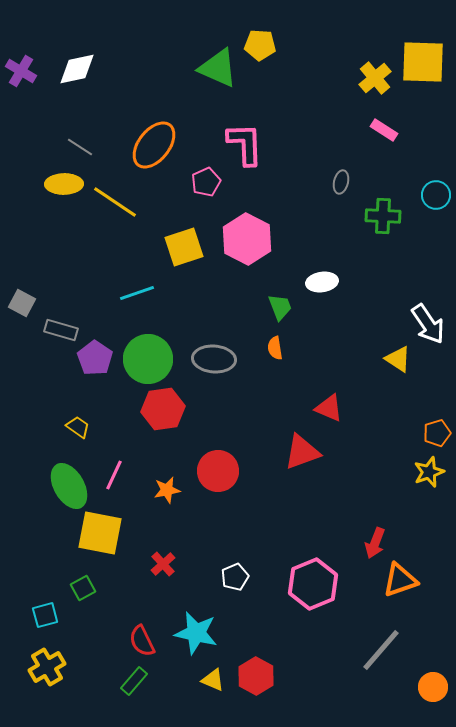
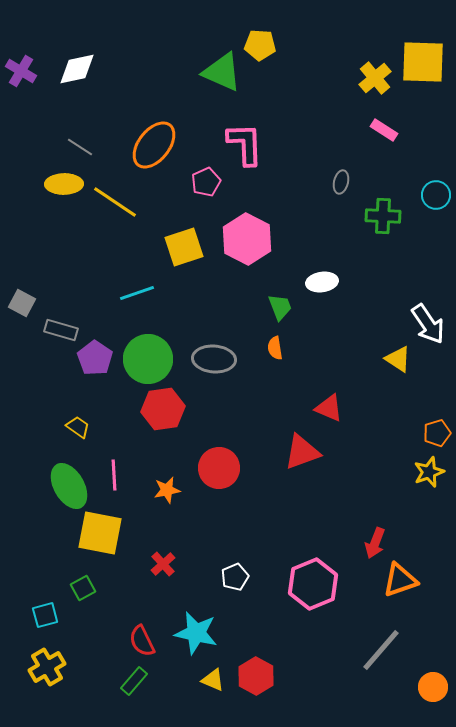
green triangle at (218, 68): moved 4 px right, 4 px down
red circle at (218, 471): moved 1 px right, 3 px up
pink line at (114, 475): rotated 28 degrees counterclockwise
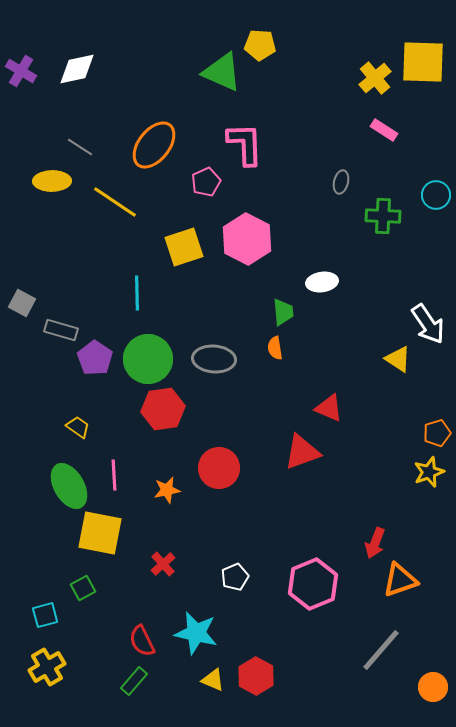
yellow ellipse at (64, 184): moved 12 px left, 3 px up
cyan line at (137, 293): rotated 72 degrees counterclockwise
green trapezoid at (280, 307): moved 3 px right, 5 px down; rotated 16 degrees clockwise
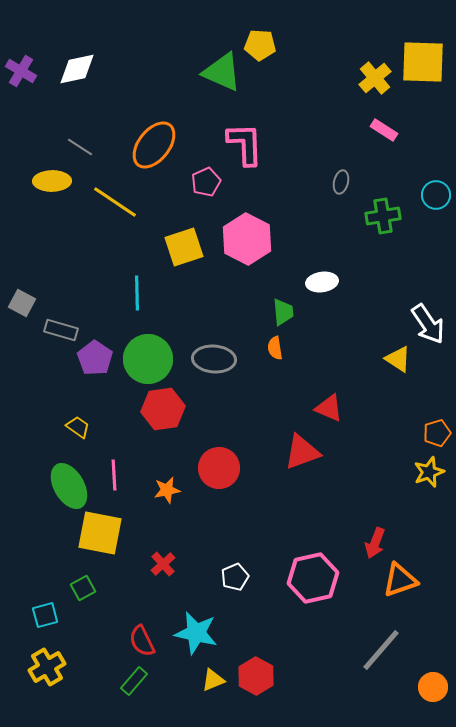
green cross at (383, 216): rotated 12 degrees counterclockwise
pink hexagon at (313, 584): moved 6 px up; rotated 9 degrees clockwise
yellow triangle at (213, 680): rotated 45 degrees counterclockwise
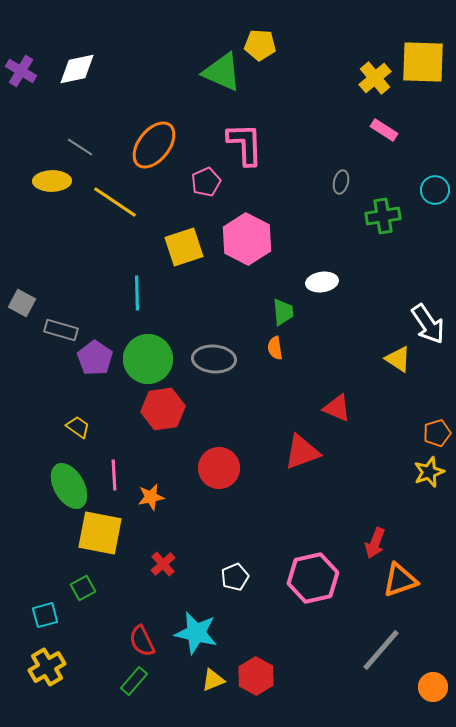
cyan circle at (436, 195): moved 1 px left, 5 px up
red triangle at (329, 408): moved 8 px right
orange star at (167, 490): moved 16 px left, 7 px down
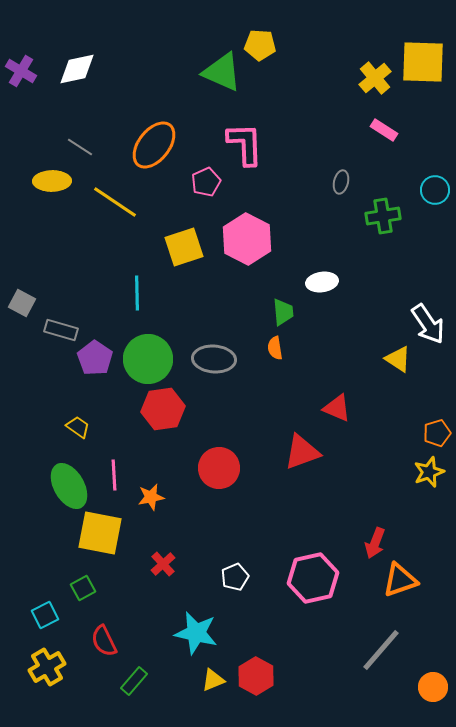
cyan square at (45, 615): rotated 12 degrees counterclockwise
red semicircle at (142, 641): moved 38 px left
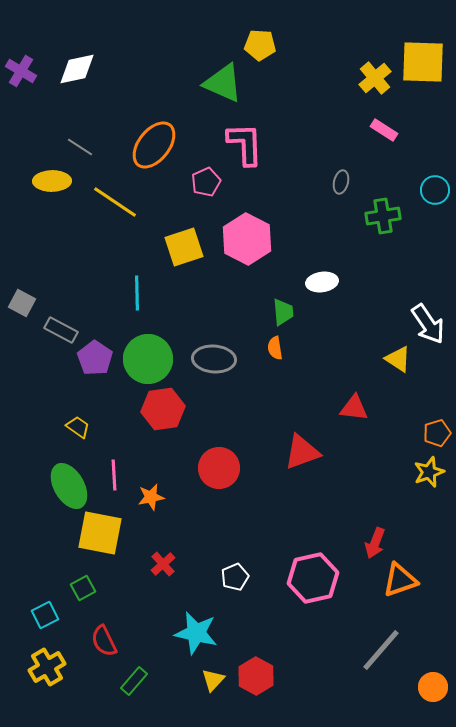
green triangle at (222, 72): moved 1 px right, 11 px down
gray rectangle at (61, 330): rotated 12 degrees clockwise
red triangle at (337, 408): moved 17 px right; rotated 16 degrees counterclockwise
yellow triangle at (213, 680): rotated 25 degrees counterclockwise
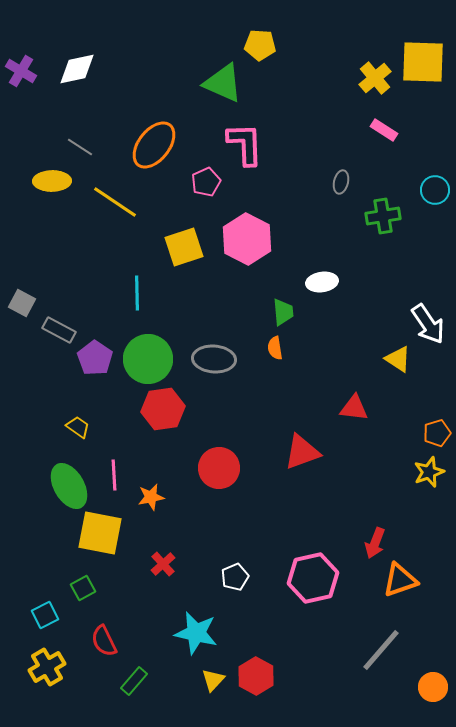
gray rectangle at (61, 330): moved 2 px left
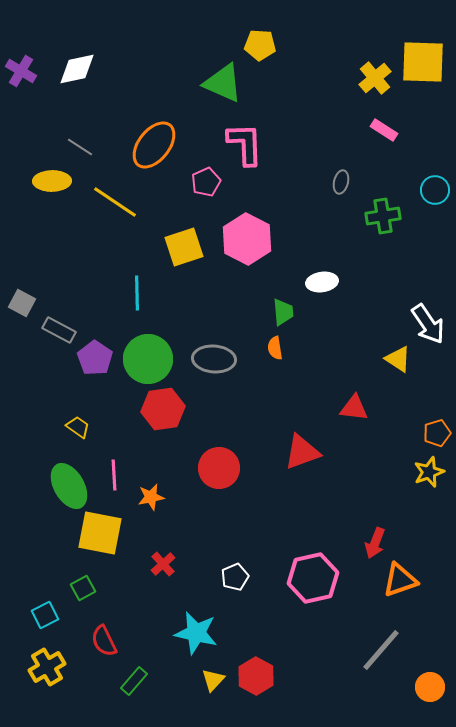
orange circle at (433, 687): moved 3 px left
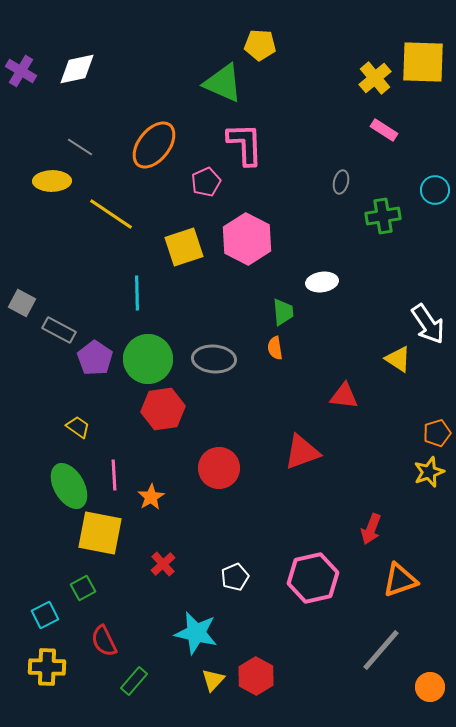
yellow line at (115, 202): moved 4 px left, 12 px down
red triangle at (354, 408): moved 10 px left, 12 px up
orange star at (151, 497): rotated 20 degrees counterclockwise
red arrow at (375, 543): moved 4 px left, 14 px up
yellow cross at (47, 667): rotated 33 degrees clockwise
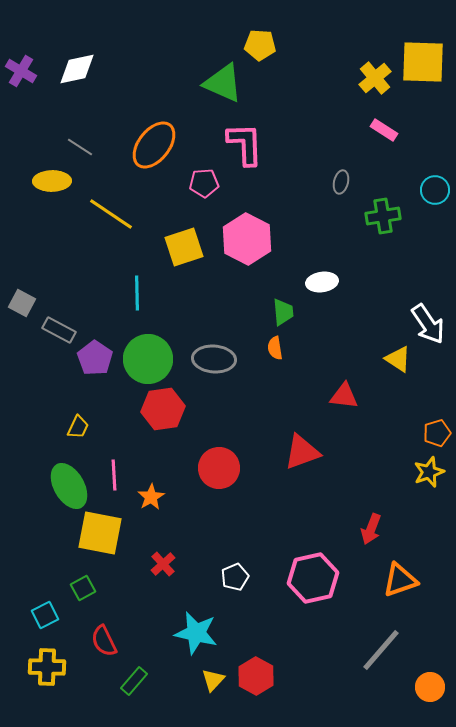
pink pentagon at (206, 182): moved 2 px left, 1 px down; rotated 20 degrees clockwise
yellow trapezoid at (78, 427): rotated 80 degrees clockwise
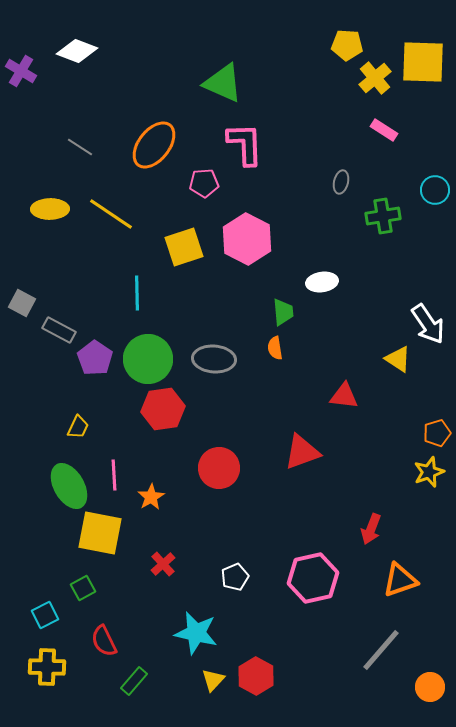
yellow pentagon at (260, 45): moved 87 px right
white diamond at (77, 69): moved 18 px up; rotated 33 degrees clockwise
yellow ellipse at (52, 181): moved 2 px left, 28 px down
